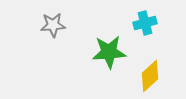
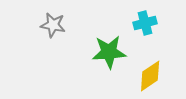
gray star: rotated 15 degrees clockwise
yellow diamond: rotated 8 degrees clockwise
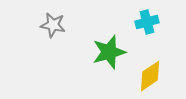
cyan cross: moved 2 px right, 1 px up
green star: rotated 12 degrees counterclockwise
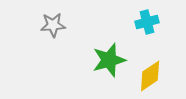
gray star: rotated 15 degrees counterclockwise
green star: moved 8 px down
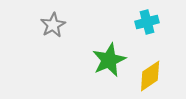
gray star: rotated 25 degrees counterclockwise
green star: rotated 8 degrees counterclockwise
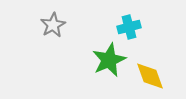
cyan cross: moved 18 px left, 5 px down
yellow diamond: rotated 76 degrees counterclockwise
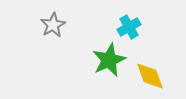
cyan cross: rotated 15 degrees counterclockwise
